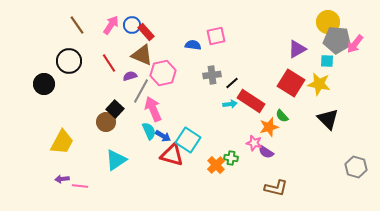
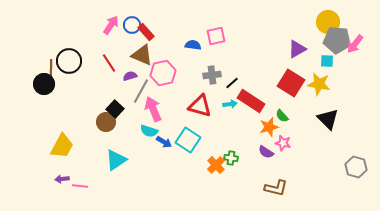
brown line at (77, 25): moved 26 px left, 44 px down; rotated 36 degrees clockwise
cyan semicircle at (149, 131): rotated 132 degrees clockwise
blue arrow at (163, 136): moved 1 px right, 6 px down
yellow trapezoid at (62, 142): moved 4 px down
pink star at (254, 143): moved 29 px right
red triangle at (172, 155): moved 28 px right, 49 px up
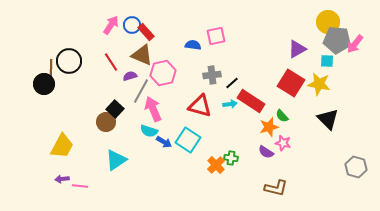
red line at (109, 63): moved 2 px right, 1 px up
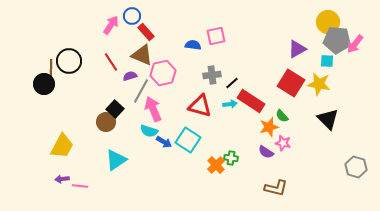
blue circle at (132, 25): moved 9 px up
